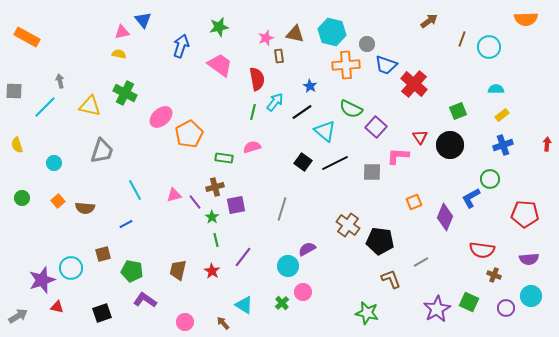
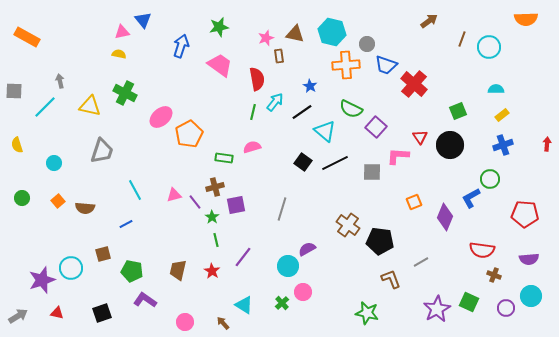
red triangle at (57, 307): moved 6 px down
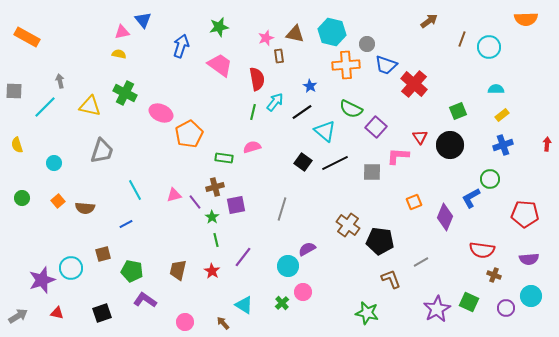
pink ellipse at (161, 117): moved 4 px up; rotated 65 degrees clockwise
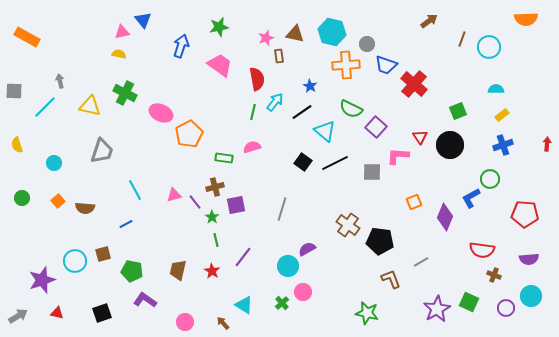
cyan circle at (71, 268): moved 4 px right, 7 px up
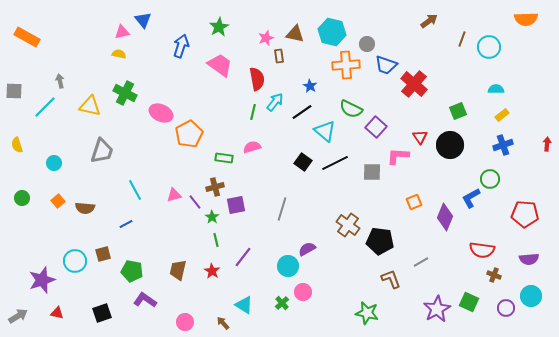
green star at (219, 27): rotated 18 degrees counterclockwise
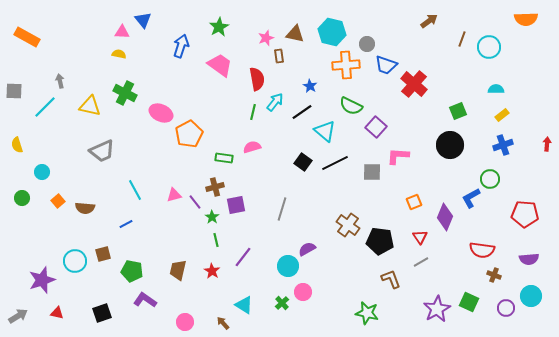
pink triangle at (122, 32): rotated 14 degrees clockwise
green semicircle at (351, 109): moved 3 px up
red triangle at (420, 137): moved 100 px down
gray trapezoid at (102, 151): rotated 48 degrees clockwise
cyan circle at (54, 163): moved 12 px left, 9 px down
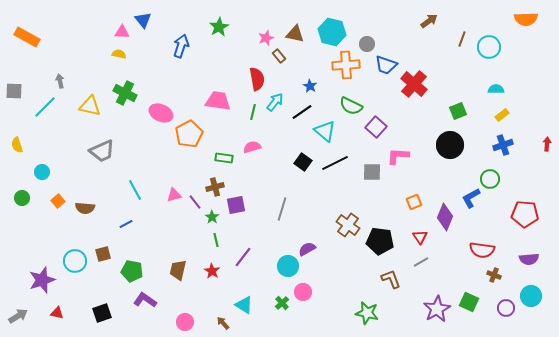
brown rectangle at (279, 56): rotated 32 degrees counterclockwise
pink trapezoid at (220, 65): moved 2 px left, 36 px down; rotated 28 degrees counterclockwise
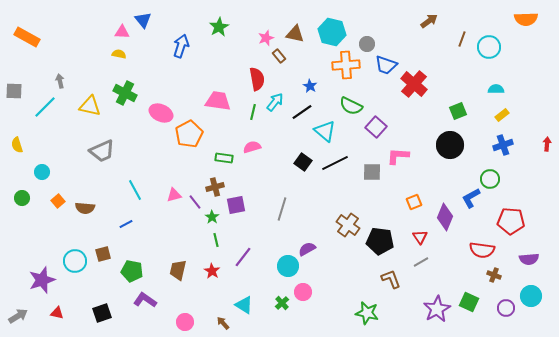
red pentagon at (525, 214): moved 14 px left, 7 px down
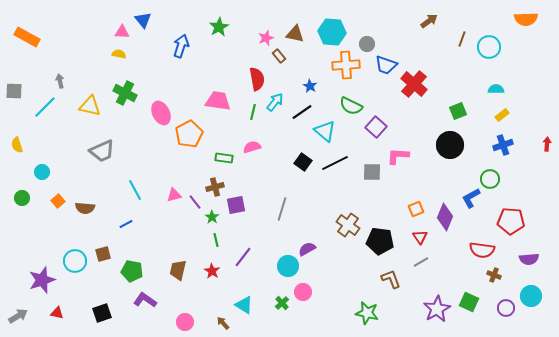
cyan hexagon at (332, 32): rotated 8 degrees counterclockwise
pink ellipse at (161, 113): rotated 40 degrees clockwise
orange square at (414, 202): moved 2 px right, 7 px down
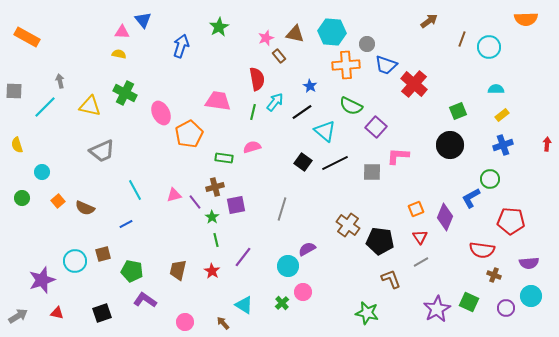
brown semicircle at (85, 208): rotated 18 degrees clockwise
purple semicircle at (529, 259): moved 4 px down
